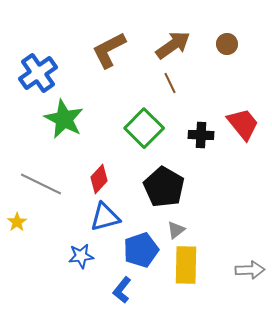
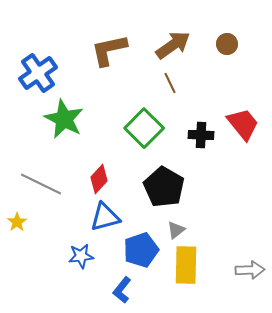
brown L-shape: rotated 15 degrees clockwise
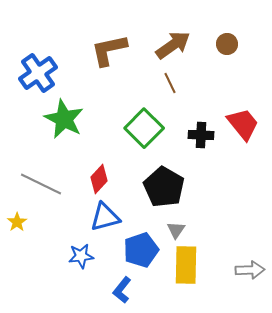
gray triangle: rotated 18 degrees counterclockwise
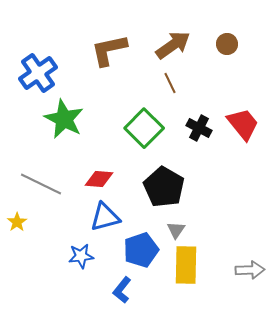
black cross: moved 2 px left, 7 px up; rotated 25 degrees clockwise
red diamond: rotated 52 degrees clockwise
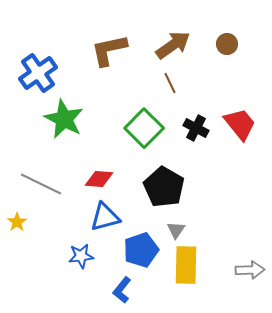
red trapezoid: moved 3 px left
black cross: moved 3 px left
